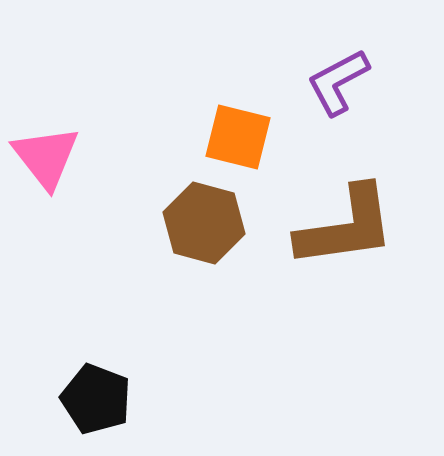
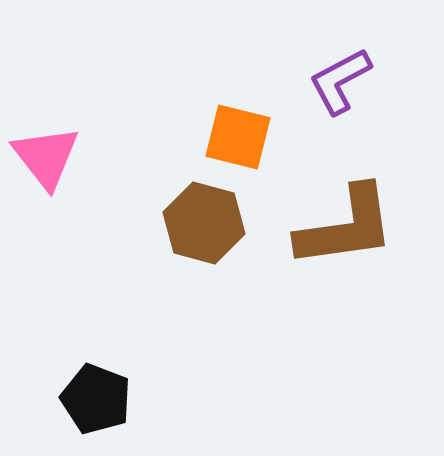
purple L-shape: moved 2 px right, 1 px up
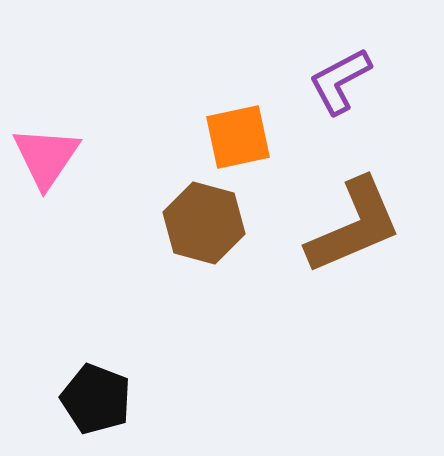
orange square: rotated 26 degrees counterclockwise
pink triangle: rotated 12 degrees clockwise
brown L-shape: moved 8 px right, 1 px up; rotated 15 degrees counterclockwise
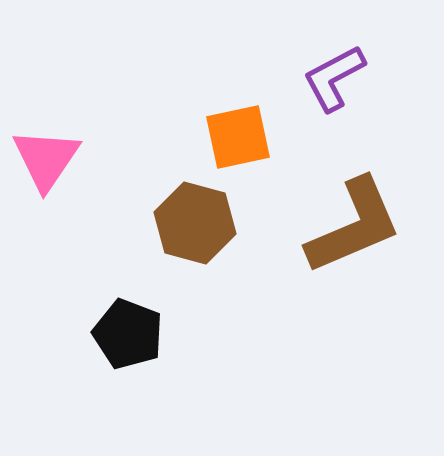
purple L-shape: moved 6 px left, 3 px up
pink triangle: moved 2 px down
brown hexagon: moved 9 px left
black pentagon: moved 32 px right, 65 px up
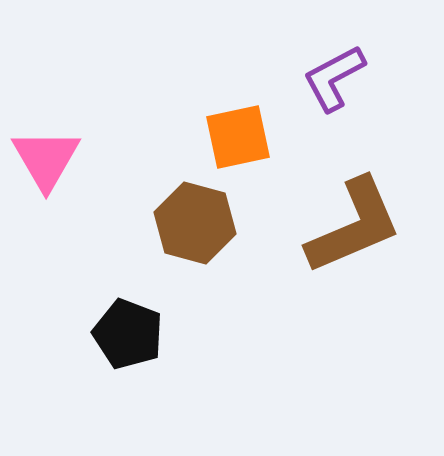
pink triangle: rotated 4 degrees counterclockwise
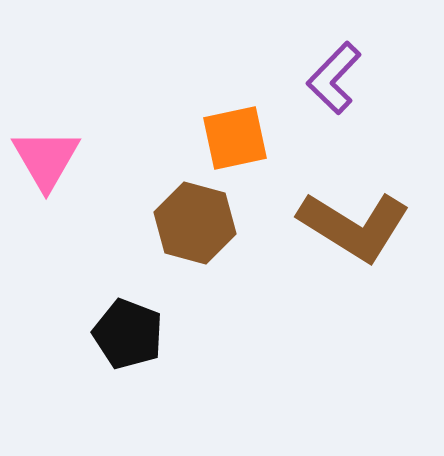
purple L-shape: rotated 18 degrees counterclockwise
orange square: moved 3 px left, 1 px down
brown L-shape: rotated 55 degrees clockwise
